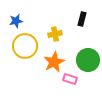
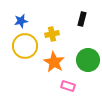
blue star: moved 5 px right
yellow cross: moved 3 px left
orange star: rotated 15 degrees counterclockwise
pink rectangle: moved 2 px left, 7 px down
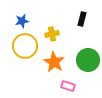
blue star: moved 1 px right
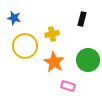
blue star: moved 8 px left, 3 px up; rotated 24 degrees clockwise
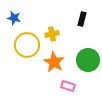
yellow circle: moved 2 px right, 1 px up
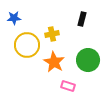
blue star: rotated 16 degrees counterclockwise
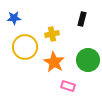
yellow circle: moved 2 px left, 2 px down
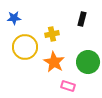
green circle: moved 2 px down
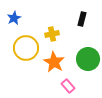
blue star: rotated 24 degrees counterclockwise
yellow circle: moved 1 px right, 1 px down
green circle: moved 3 px up
pink rectangle: rotated 32 degrees clockwise
